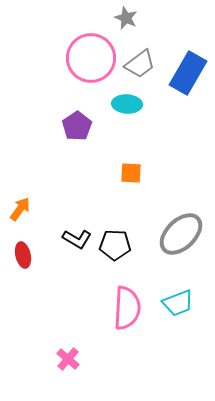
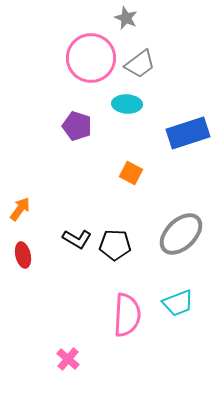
blue rectangle: moved 60 px down; rotated 42 degrees clockwise
purple pentagon: rotated 20 degrees counterclockwise
orange square: rotated 25 degrees clockwise
pink semicircle: moved 7 px down
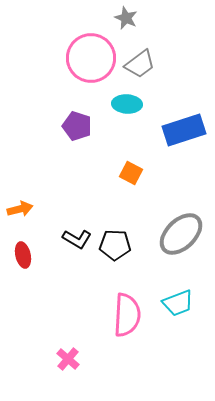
blue rectangle: moved 4 px left, 3 px up
orange arrow: rotated 40 degrees clockwise
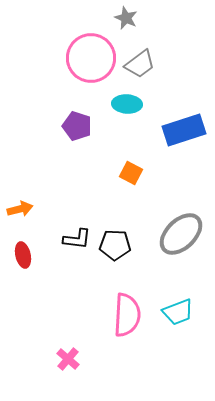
black L-shape: rotated 24 degrees counterclockwise
cyan trapezoid: moved 9 px down
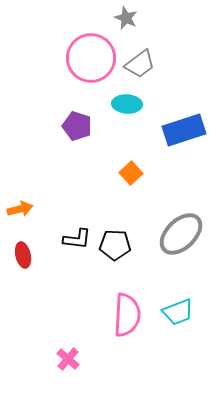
orange square: rotated 20 degrees clockwise
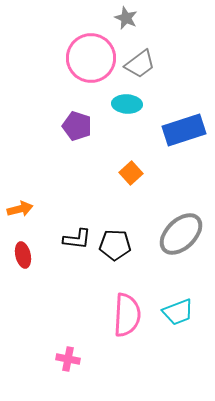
pink cross: rotated 30 degrees counterclockwise
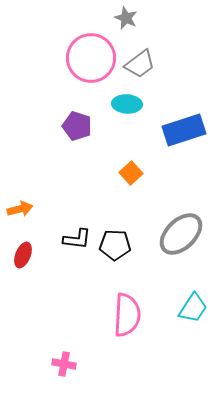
red ellipse: rotated 35 degrees clockwise
cyan trapezoid: moved 15 px right, 4 px up; rotated 36 degrees counterclockwise
pink cross: moved 4 px left, 5 px down
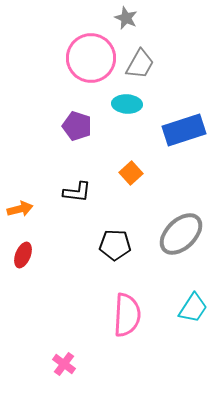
gray trapezoid: rotated 24 degrees counterclockwise
black L-shape: moved 47 px up
pink cross: rotated 25 degrees clockwise
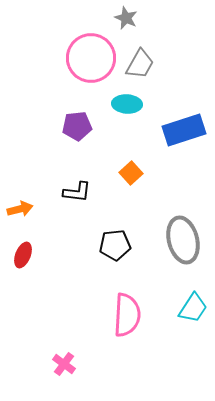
purple pentagon: rotated 24 degrees counterclockwise
gray ellipse: moved 2 px right, 6 px down; rotated 60 degrees counterclockwise
black pentagon: rotated 8 degrees counterclockwise
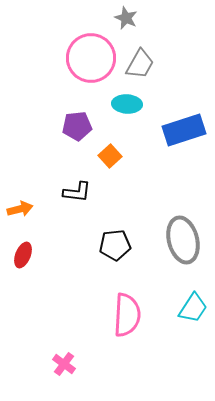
orange square: moved 21 px left, 17 px up
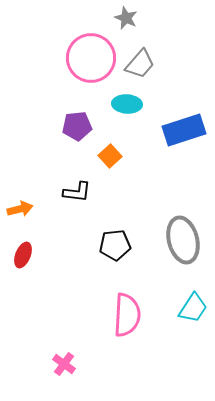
gray trapezoid: rotated 12 degrees clockwise
